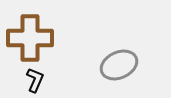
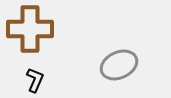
brown cross: moved 9 px up
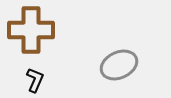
brown cross: moved 1 px right, 1 px down
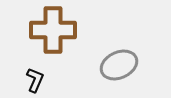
brown cross: moved 22 px right
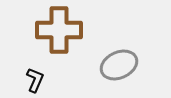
brown cross: moved 6 px right
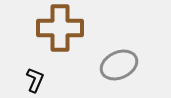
brown cross: moved 1 px right, 2 px up
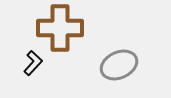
black L-shape: moved 2 px left, 17 px up; rotated 20 degrees clockwise
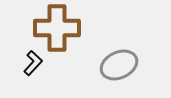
brown cross: moved 3 px left
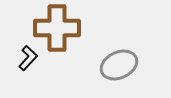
black L-shape: moved 5 px left, 5 px up
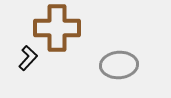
gray ellipse: rotated 21 degrees clockwise
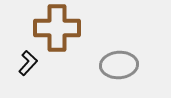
black L-shape: moved 5 px down
